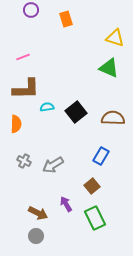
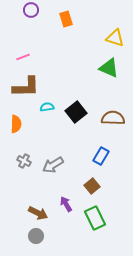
brown L-shape: moved 2 px up
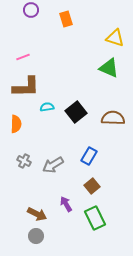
blue rectangle: moved 12 px left
brown arrow: moved 1 px left, 1 px down
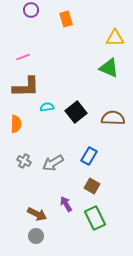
yellow triangle: rotated 18 degrees counterclockwise
gray arrow: moved 2 px up
brown square: rotated 21 degrees counterclockwise
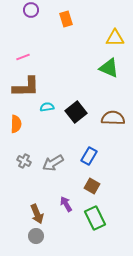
brown arrow: rotated 42 degrees clockwise
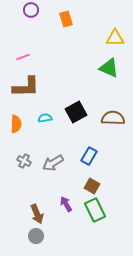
cyan semicircle: moved 2 px left, 11 px down
black square: rotated 10 degrees clockwise
green rectangle: moved 8 px up
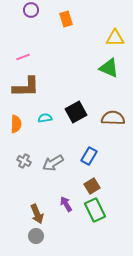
brown square: rotated 28 degrees clockwise
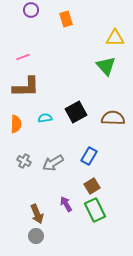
green triangle: moved 3 px left, 2 px up; rotated 25 degrees clockwise
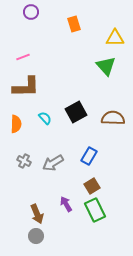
purple circle: moved 2 px down
orange rectangle: moved 8 px right, 5 px down
cyan semicircle: rotated 56 degrees clockwise
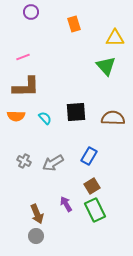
black square: rotated 25 degrees clockwise
orange semicircle: moved 8 px up; rotated 90 degrees clockwise
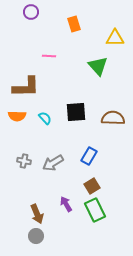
pink line: moved 26 px right, 1 px up; rotated 24 degrees clockwise
green triangle: moved 8 px left
orange semicircle: moved 1 px right
gray cross: rotated 16 degrees counterclockwise
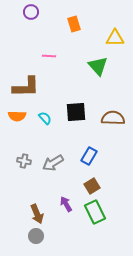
green rectangle: moved 2 px down
